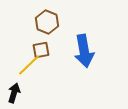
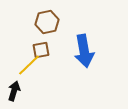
brown hexagon: rotated 25 degrees clockwise
black arrow: moved 2 px up
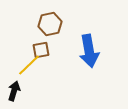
brown hexagon: moved 3 px right, 2 px down
blue arrow: moved 5 px right
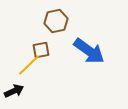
brown hexagon: moved 6 px right, 3 px up
blue arrow: rotated 44 degrees counterclockwise
black arrow: rotated 48 degrees clockwise
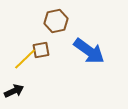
yellow line: moved 4 px left, 6 px up
